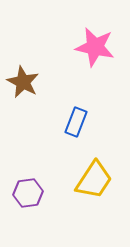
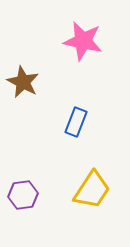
pink star: moved 12 px left, 6 px up
yellow trapezoid: moved 2 px left, 10 px down
purple hexagon: moved 5 px left, 2 px down
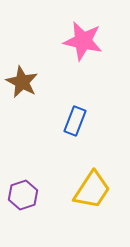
brown star: moved 1 px left
blue rectangle: moved 1 px left, 1 px up
purple hexagon: rotated 12 degrees counterclockwise
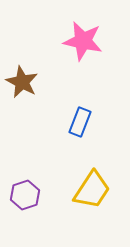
blue rectangle: moved 5 px right, 1 px down
purple hexagon: moved 2 px right
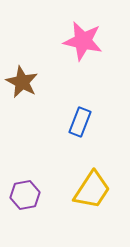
purple hexagon: rotated 8 degrees clockwise
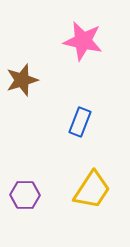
brown star: moved 2 px up; rotated 28 degrees clockwise
purple hexagon: rotated 12 degrees clockwise
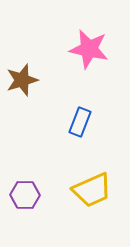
pink star: moved 6 px right, 8 px down
yellow trapezoid: rotated 33 degrees clockwise
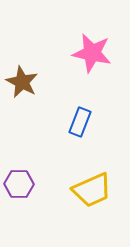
pink star: moved 3 px right, 4 px down
brown star: moved 2 px down; rotated 28 degrees counterclockwise
purple hexagon: moved 6 px left, 11 px up
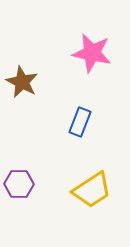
yellow trapezoid: rotated 9 degrees counterclockwise
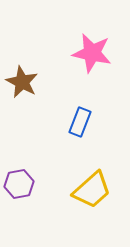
purple hexagon: rotated 12 degrees counterclockwise
yellow trapezoid: rotated 9 degrees counterclockwise
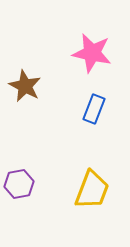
brown star: moved 3 px right, 4 px down
blue rectangle: moved 14 px right, 13 px up
yellow trapezoid: rotated 27 degrees counterclockwise
